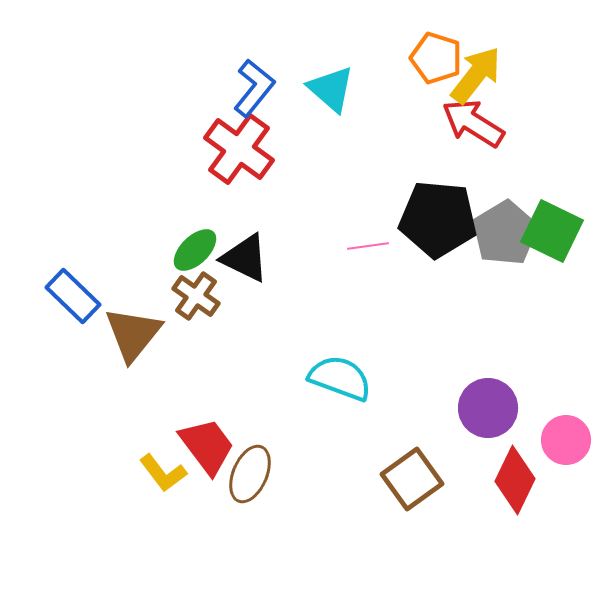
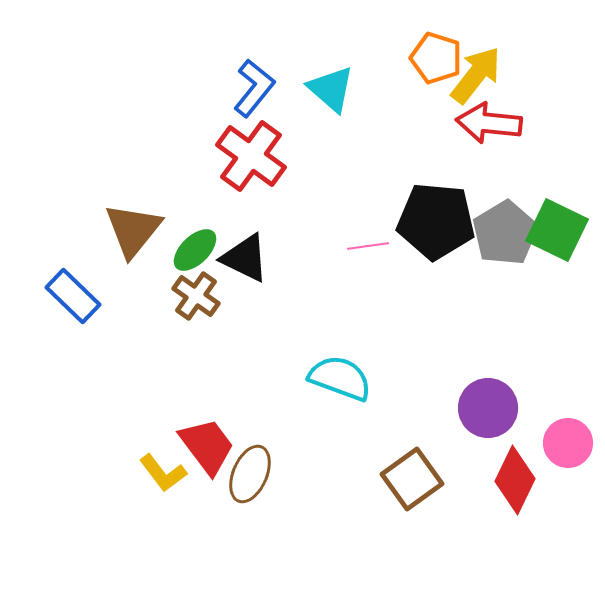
red arrow: moved 16 px right; rotated 26 degrees counterclockwise
red cross: moved 12 px right, 7 px down
black pentagon: moved 2 px left, 2 px down
green square: moved 5 px right, 1 px up
brown triangle: moved 104 px up
pink circle: moved 2 px right, 3 px down
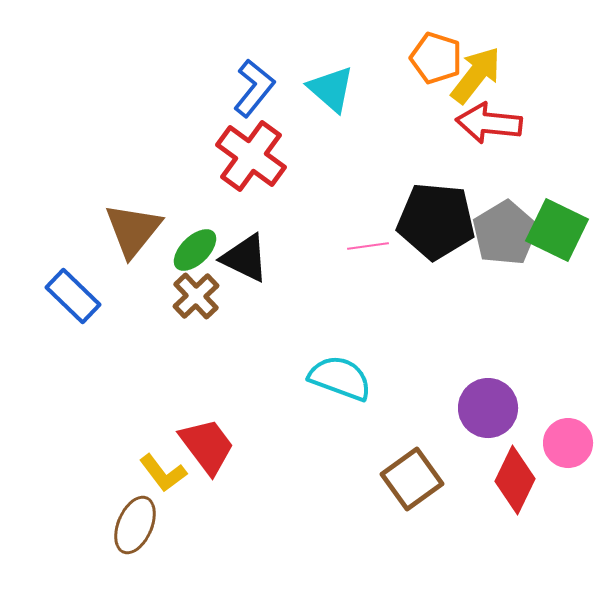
brown cross: rotated 12 degrees clockwise
brown ellipse: moved 115 px left, 51 px down
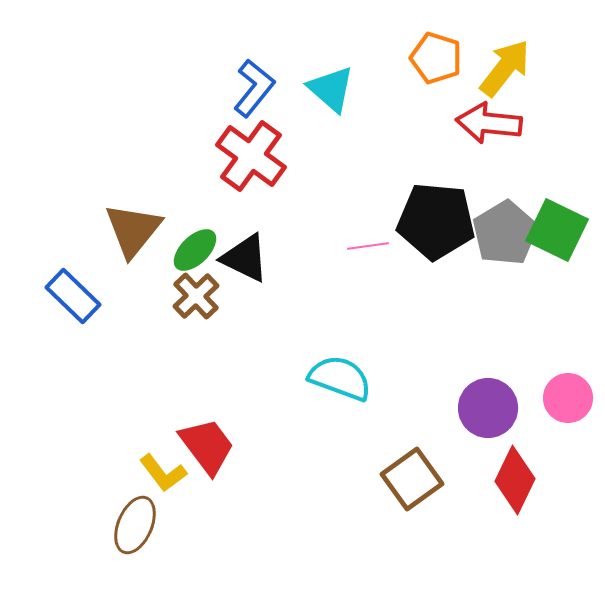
yellow arrow: moved 29 px right, 7 px up
pink circle: moved 45 px up
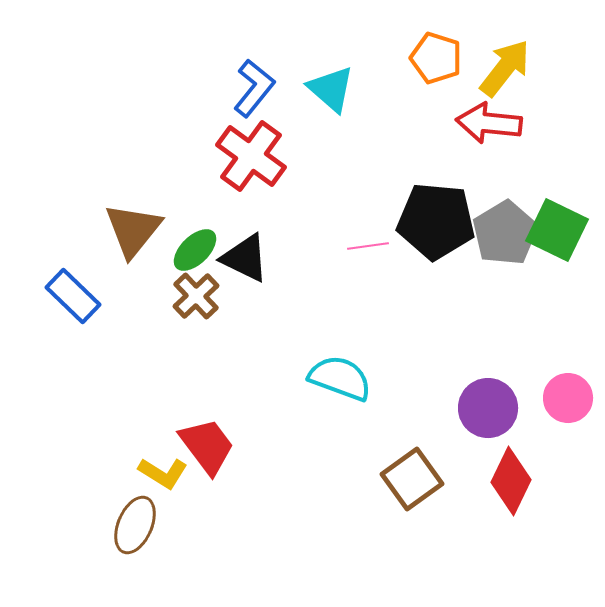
yellow L-shape: rotated 21 degrees counterclockwise
red diamond: moved 4 px left, 1 px down
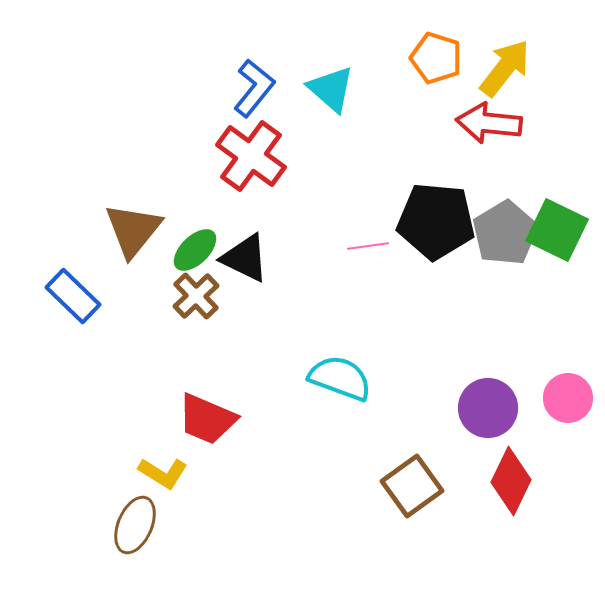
red trapezoid: moved 27 px up; rotated 150 degrees clockwise
brown square: moved 7 px down
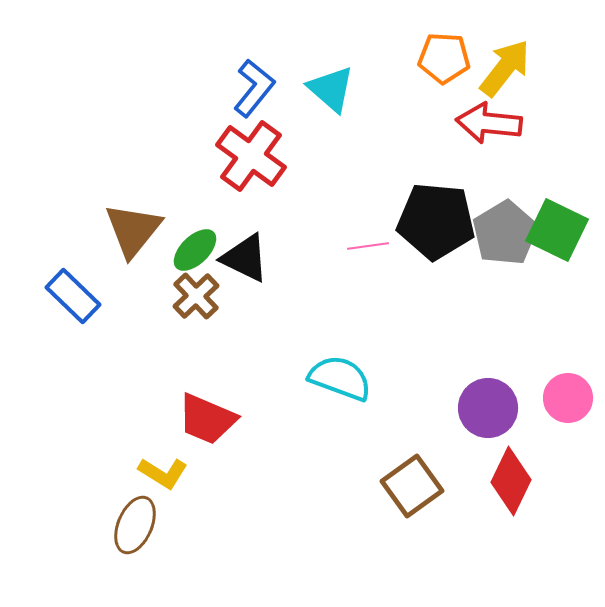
orange pentagon: moved 8 px right; rotated 15 degrees counterclockwise
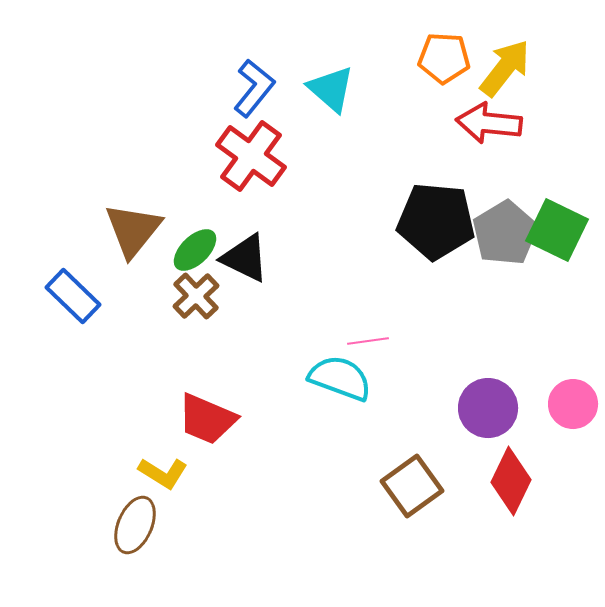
pink line: moved 95 px down
pink circle: moved 5 px right, 6 px down
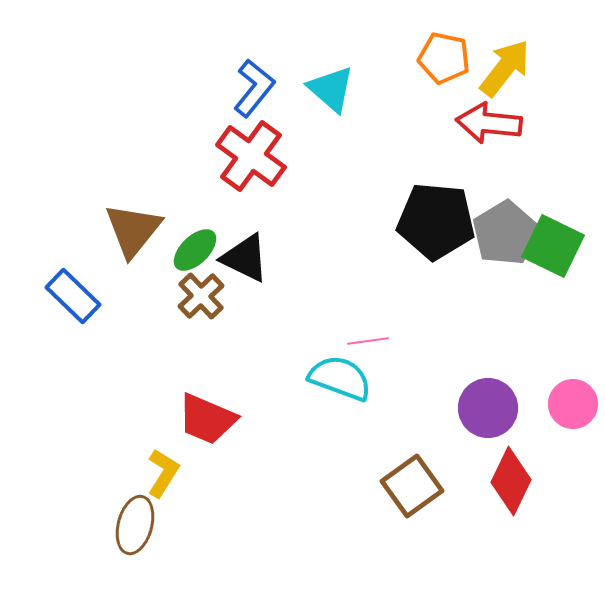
orange pentagon: rotated 9 degrees clockwise
green square: moved 4 px left, 16 px down
brown cross: moved 5 px right
yellow L-shape: rotated 90 degrees counterclockwise
brown ellipse: rotated 8 degrees counterclockwise
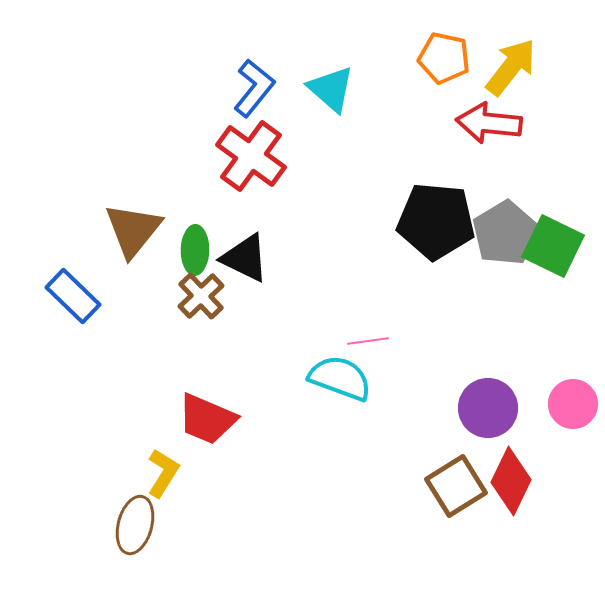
yellow arrow: moved 6 px right, 1 px up
green ellipse: rotated 45 degrees counterclockwise
brown square: moved 44 px right; rotated 4 degrees clockwise
